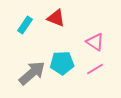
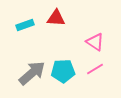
red triangle: rotated 18 degrees counterclockwise
cyan rectangle: rotated 36 degrees clockwise
cyan pentagon: moved 1 px right, 8 px down
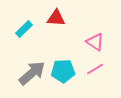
cyan rectangle: moved 1 px left, 4 px down; rotated 24 degrees counterclockwise
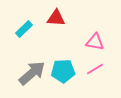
pink triangle: rotated 24 degrees counterclockwise
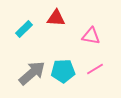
pink triangle: moved 4 px left, 6 px up
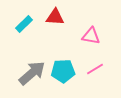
red triangle: moved 1 px left, 1 px up
cyan rectangle: moved 5 px up
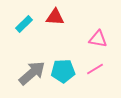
pink triangle: moved 7 px right, 3 px down
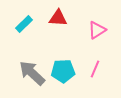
red triangle: moved 3 px right, 1 px down
pink triangle: moved 1 px left, 9 px up; rotated 42 degrees counterclockwise
pink line: rotated 36 degrees counterclockwise
gray arrow: rotated 96 degrees counterclockwise
